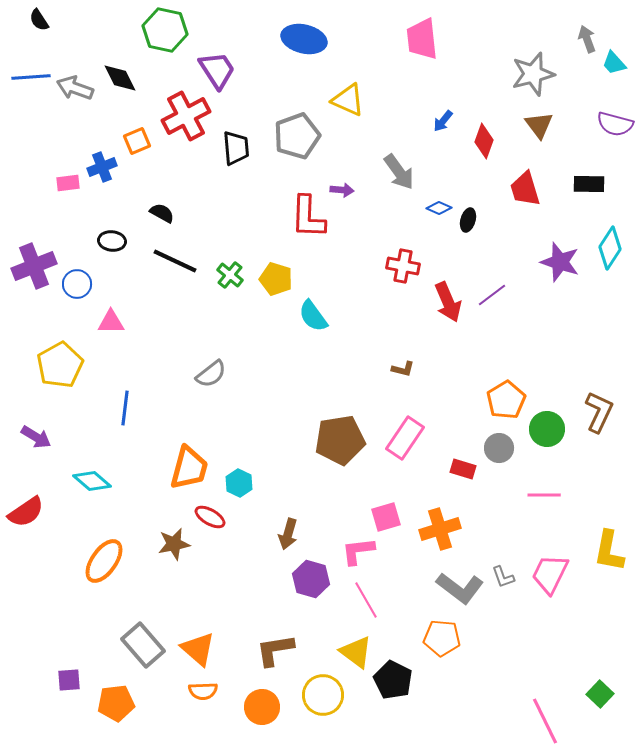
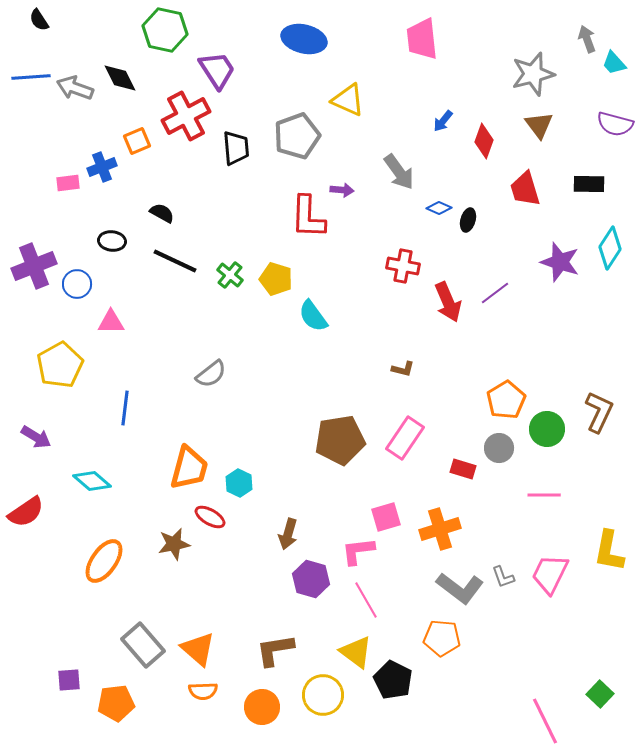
purple line at (492, 295): moved 3 px right, 2 px up
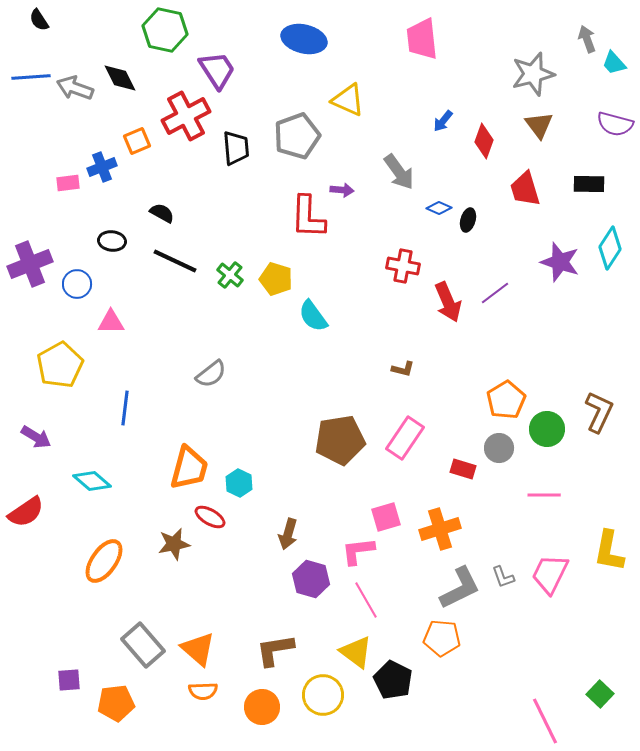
purple cross at (34, 266): moved 4 px left, 2 px up
gray L-shape at (460, 588): rotated 63 degrees counterclockwise
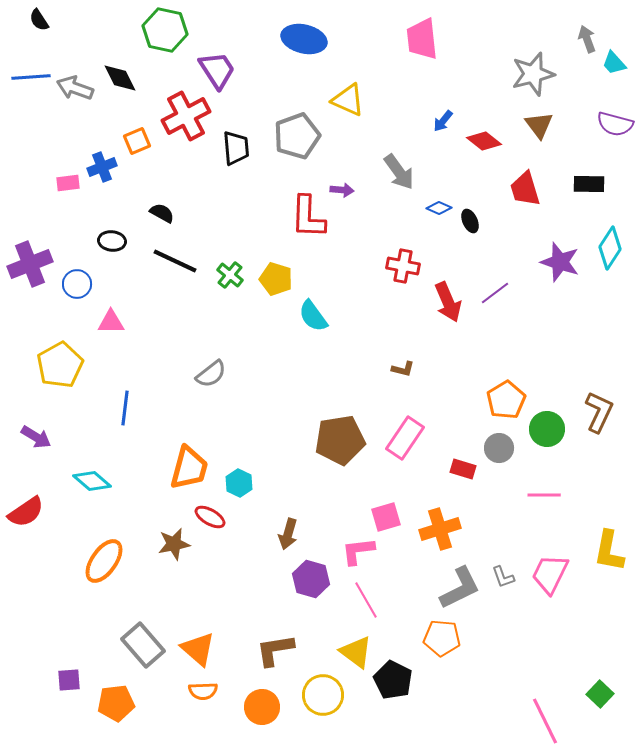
red diamond at (484, 141): rotated 72 degrees counterclockwise
black ellipse at (468, 220): moved 2 px right, 1 px down; rotated 40 degrees counterclockwise
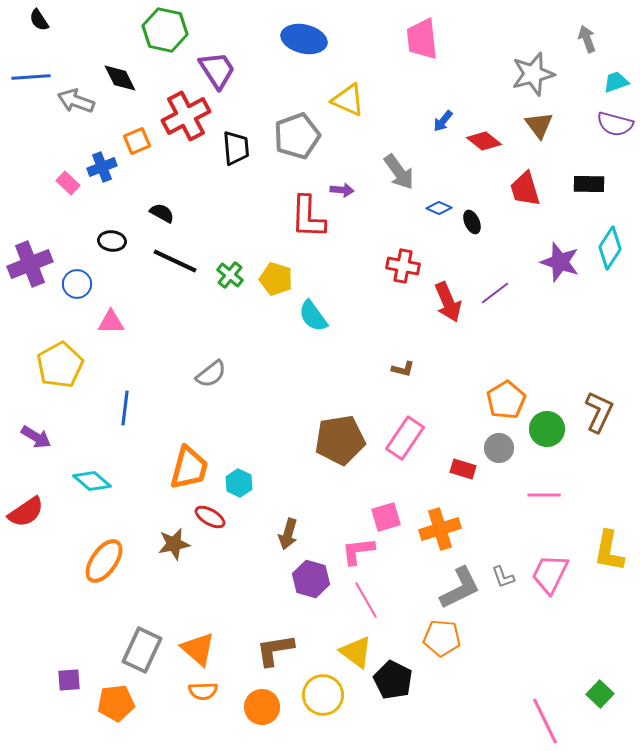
cyan trapezoid at (614, 63): moved 2 px right, 19 px down; rotated 112 degrees clockwise
gray arrow at (75, 88): moved 1 px right, 13 px down
pink rectangle at (68, 183): rotated 50 degrees clockwise
black ellipse at (470, 221): moved 2 px right, 1 px down
gray rectangle at (143, 645): moved 1 px left, 5 px down; rotated 66 degrees clockwise
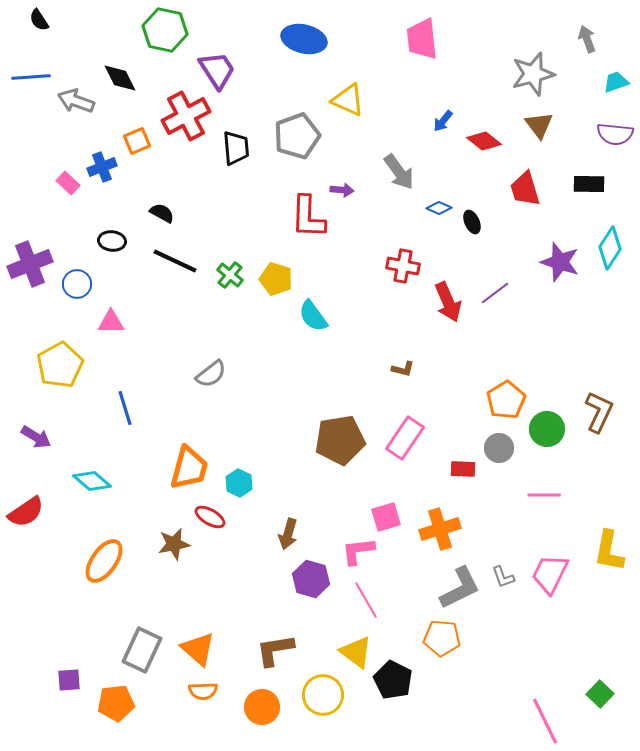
purple semicircle at (615, 124): moved 10 px down; rotated 9 degrees counterclockwise
blue line at (125, 408): rotated 24 degrees counterclockwise
red rectangle at (463, 469): rotated 15 degrees counterclockwise
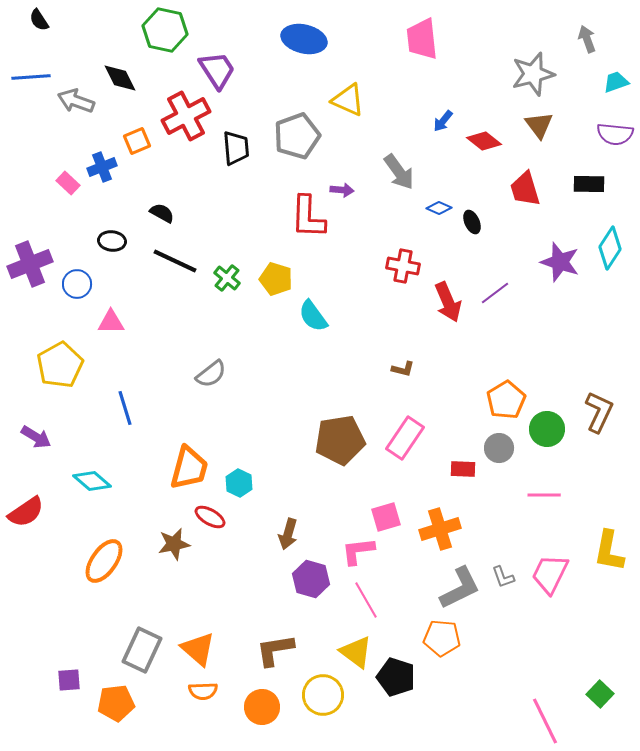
green cross at (230, 275): moved 3 px left, 3 px down
black pentagon at (393, 680): moved 3 px right, 3 px up; rotated 9 degrees counterclockwise
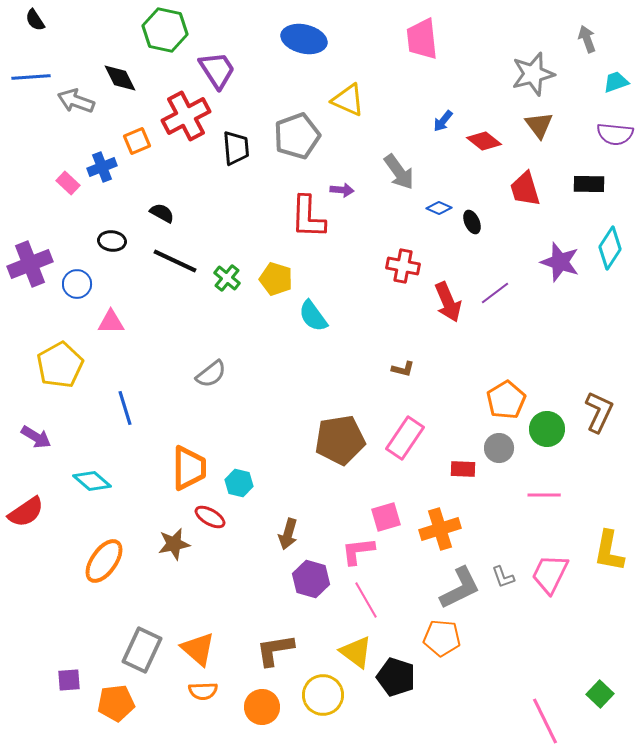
black semicircle at (39, 20): moved 4 px left
orange trapezoid at (189, 468): rotated 15 degrees counterclockwise
cyan hexagon at (239, 483): rotated 12 degrees counterclockwise
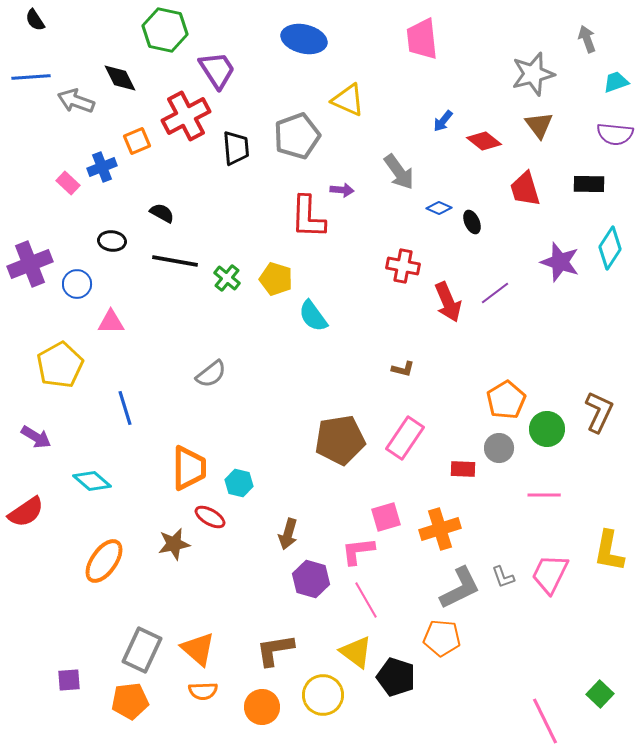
black line at (175, 261): rotated 15 degrees counterclockwise
orange pentagon at (116, 703): moved 14 px right, 2 px up
